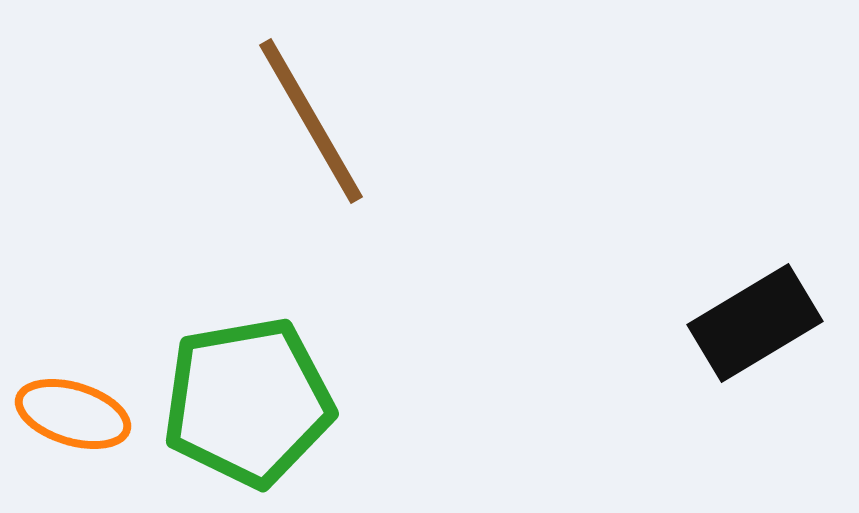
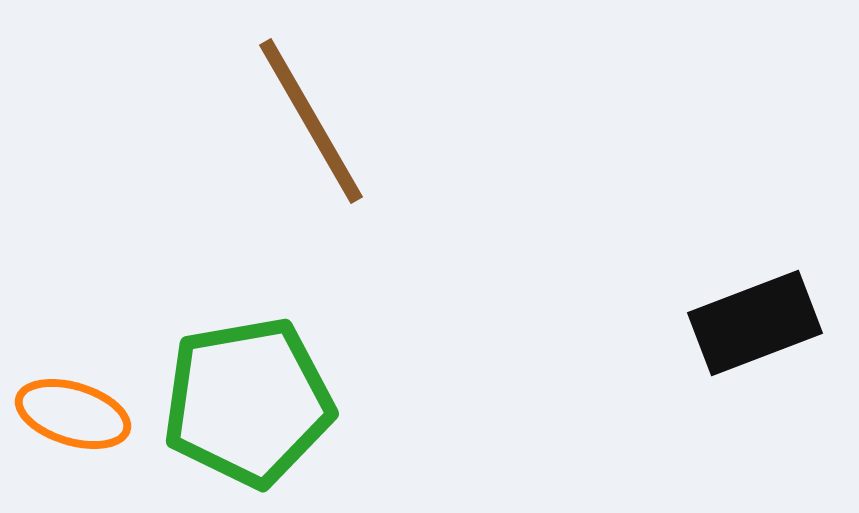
black rectangle: rotated 10 degrees clockwise
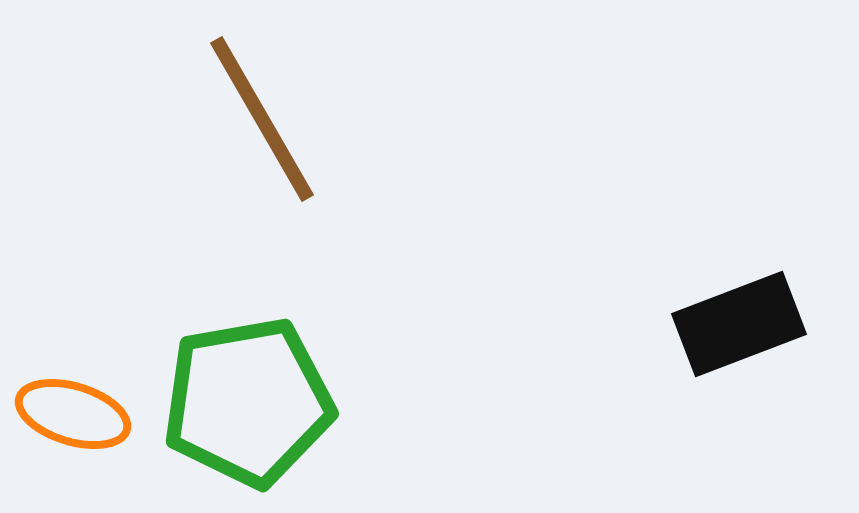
brown line: moved 49 px left, 2 px up
black rectangle: moved 16 px left, 1 px down
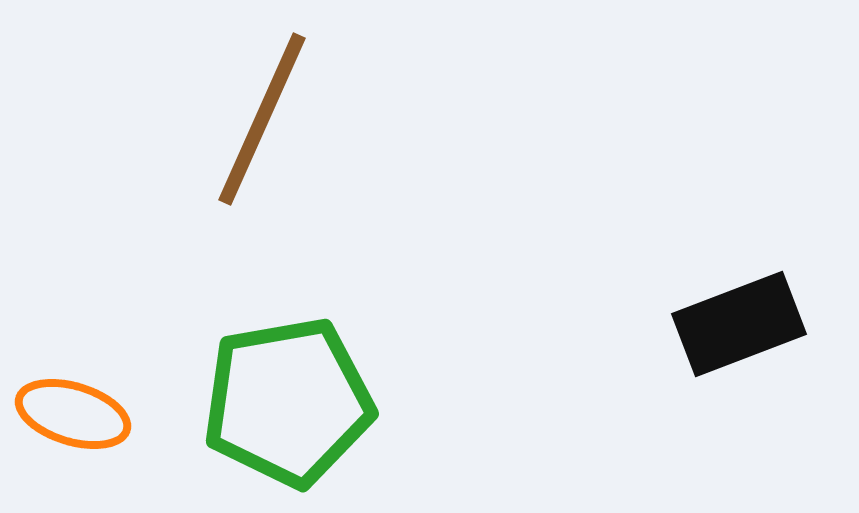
brown line: rotated 54 degrees clockwise
green pentagon: moved 40 px right
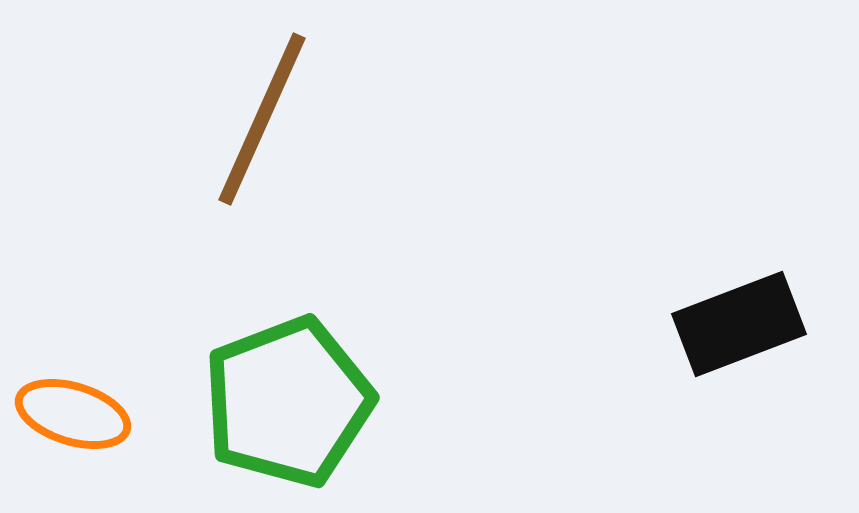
green pentagon: rotated 11 degrees counterclockwise
